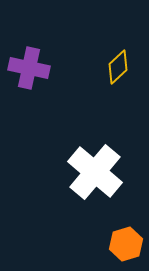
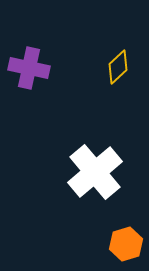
white cross: rotated 10 degrees clockwise
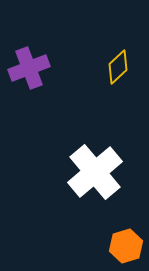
purple cross: rotated 33 degrees counterclockwise
orange hexagon: moved 2 px down
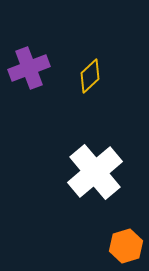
yellow diamond: moved 28 px left, 9 px down
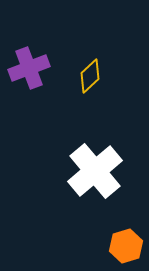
white cross: moved 1 px up
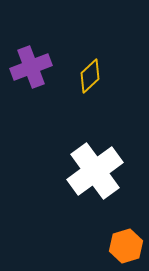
purple cross: moved 2 px right, 1 px up
white cross: rotated 4 degrees clockwise
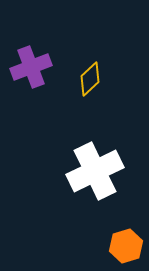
yellow diamond: moved 3 px down
white cross: rotated 10 degrees clockwise
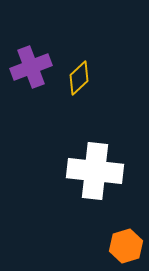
yellow diamond: moved 11 px left, 1 px up
white cross: rotated 32 degrees clockwise
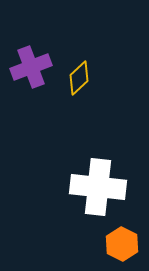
white cross: moved 3 px right, 16 px down
orange hexagon: moved 4 px left, 2 px up; rotated 16 degrees counterclockwise
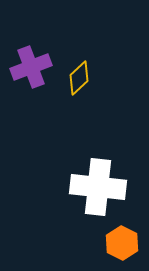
orange hexagon: moved 1 px up
